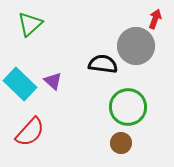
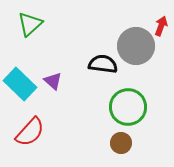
red arrow: moved 6 px right, 7 px down
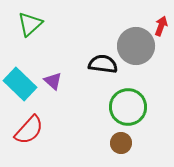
red semicircle: moved 1 px left, 2 px up
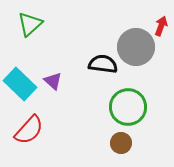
gray circle: moved 1 px down
